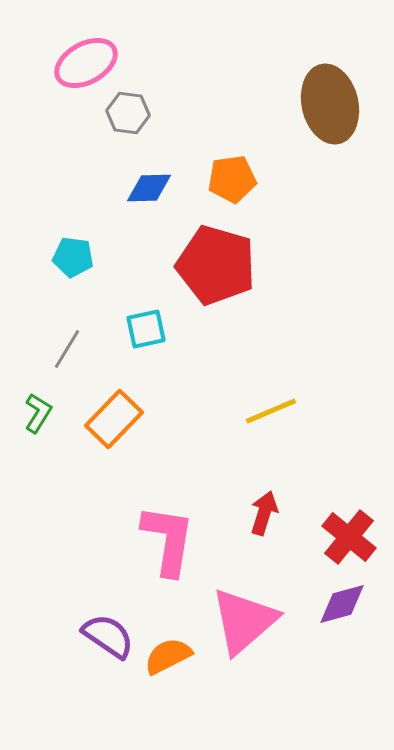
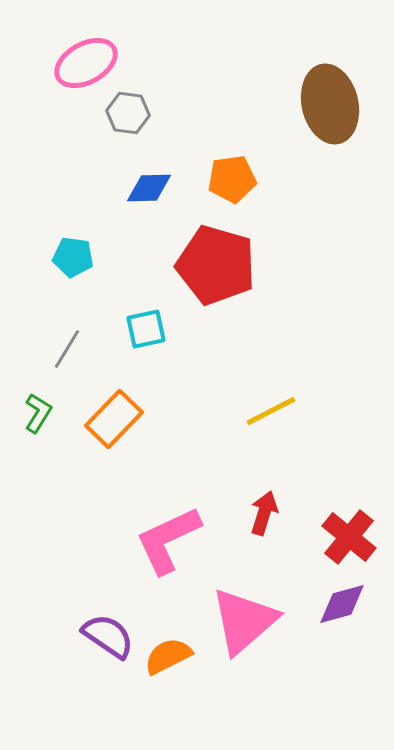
yellow line: rotated 4 degrees counterclockwise
pink L-shape: rotated 124 degrees counterclockwise
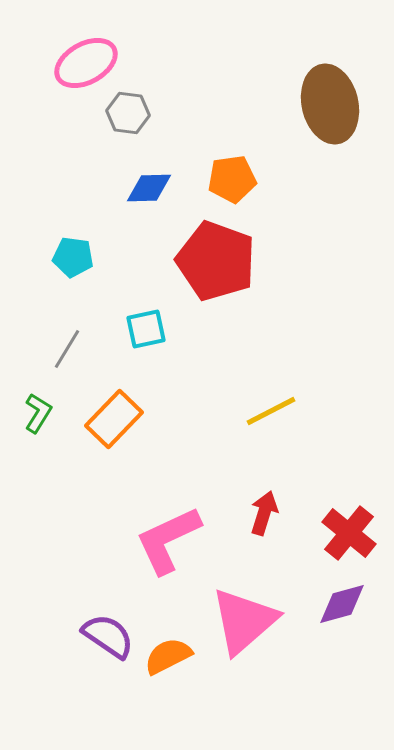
red pentagon: moved 4 px up; rotated 4 degrees clockwise
red cross: moved 4 px up
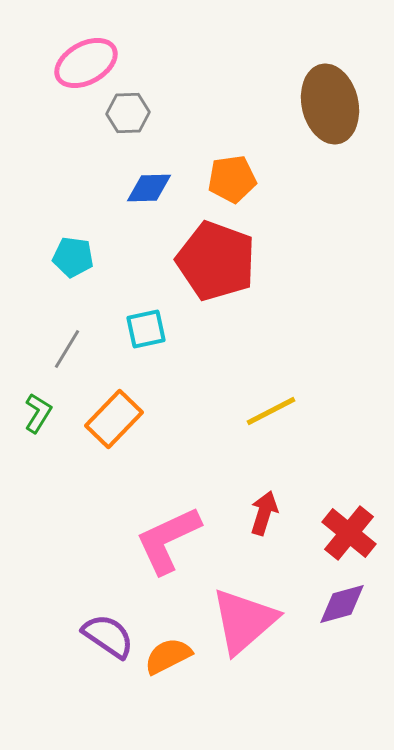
gray hexagon: rotated 9 degrees counterclockwise
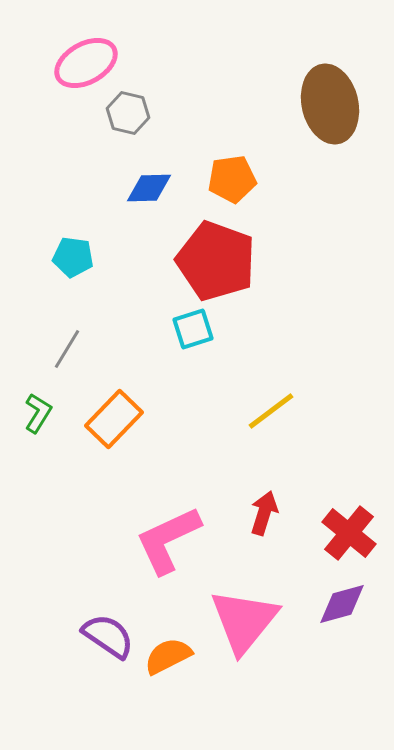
gray hexagon: rotated 15 degrees clockwise
cyan square: moved 47 px right; rotated 6 degrees counterclockwise
yellow line: rotated 10 degrees counterclockwise
pink triangle: rotated 10 degrees counterclockwise
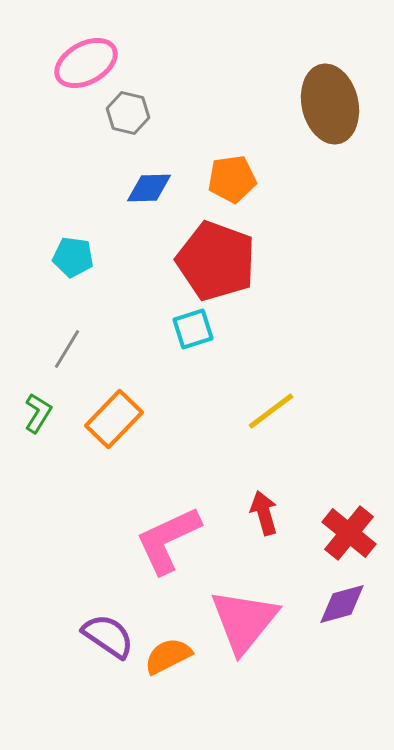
red arrow: rotated 33 degrees counterclockwise
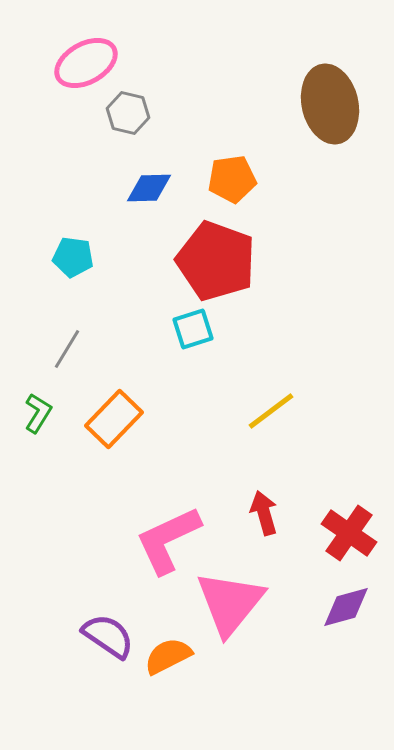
red cross: rotated 4 degrees counterclockwise
purple diamond: moved 4 px right, 3 px down
pink triangle: moved 14 px left, 18 px up
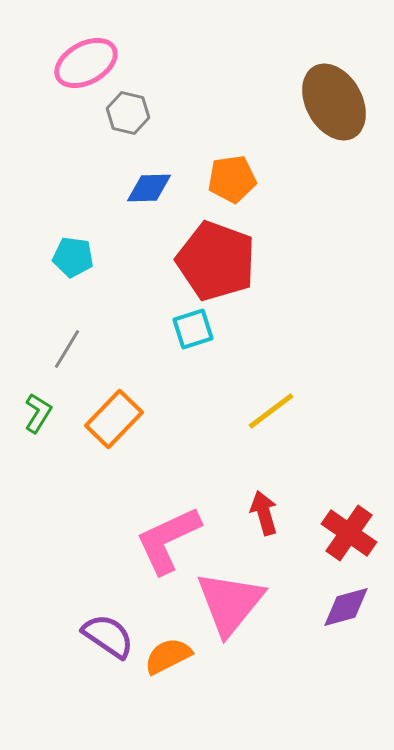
brown ellipse: moved 4 px right, 2 px up; rotated 16 degrees counterclockwise
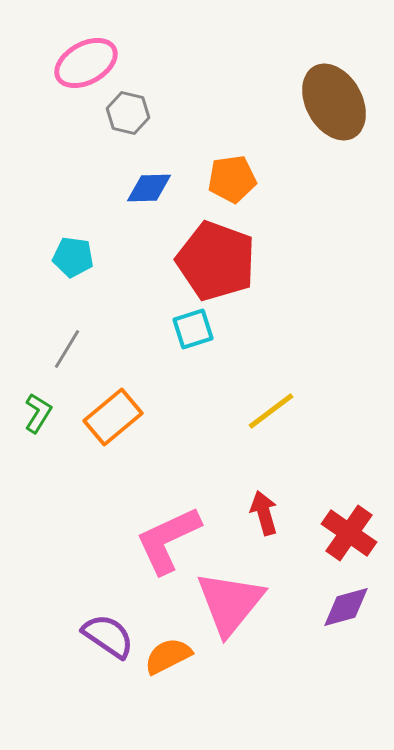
orange rectangle: moved 1 px left, 2 px up; rotated 6 degrees clockwise
